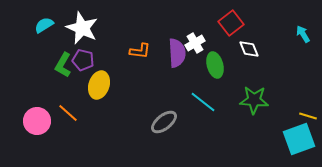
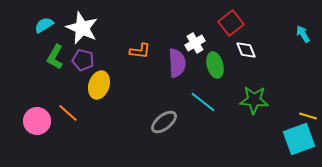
white diamond: moved 3 px left, 1 px down
purple semicircle: moved 10 px down
green L-shape: moved 8 px left, 8 px up
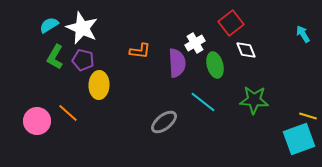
cyan semicircle: moved 5 px right
yellow ellipse: rotated 16 degrees counterclockwise
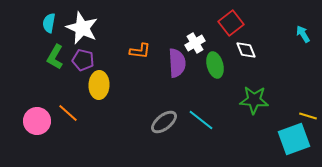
cyan semicircle: moved 2 px up; rotated 48 degrees counterclockwise
cyan line: moved 2 px left, 18 px down
cyan square: moved 5 px left
